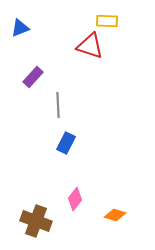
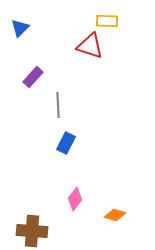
blue triangle: rotated 24 degrees counterclockwise
brown cross: moved 4 px left, 10 px down; rotated 16 degrees counterclockwise
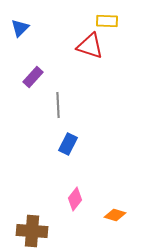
blue rectangle: moved 2 px right, 1 px down
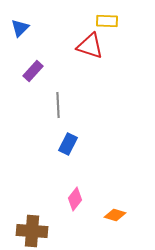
purple rectangle: moved 6 px up
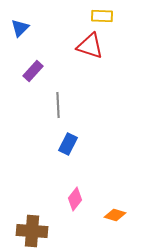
yellow rectangle: moved 5 px left, 5 px up
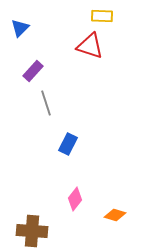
gray line: moved 12 px left, 2 px up; rotated 15 degrees counterclockwise
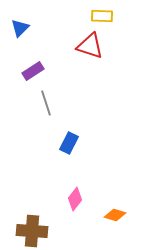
purple rectangle: rotated 15 degrees clockwise
blue rectangle: moved 1 px right, 1 px up
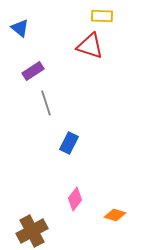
blue triangle: rotated 36 degrees counterclockwise
brown cross: rotated 32 degrees counterclockwise
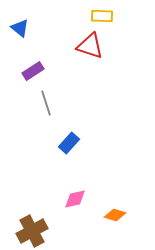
blue rectangle: rotated 15 degrees clockwise
pink diamond: rotated 40 degrees clockwise
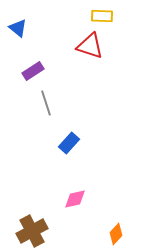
blue triangle: moved 2 px left
orange diamond: moved 1 px right, 19 px down; rotated 65 degrees counterclockwise
